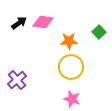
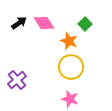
pink diamond: moved 1 px right, 1 px down; rotated 50 degrees clockwise
green square: moved 14 px left, 8 px up
orange star: rotated 24 degrees clockwise
pink star: moved 2 px left
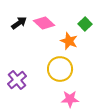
pink diamond: rotated 15 degrees counterclockwise
yellow circle: moved 11 px left, 2 px down
pink star: rotated 18 degrees counterclockwise
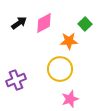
pink diamond: rotated 70 degrees counterclockwise
orange star: rotated 24 degrees counterclockwise
purple cross: moved 1 px left; rotated 18 degrees clockwise
pink star: rotated 18 degrees counterclockwise
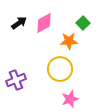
green square: moved 2 px left, 1 px up
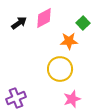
pink diamond: moved 5 px up
purple cross: moved 18 px down
pink star: moved 2 px right
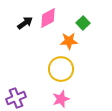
pink diamond: moved 4 px right
black arrow: moved 6 px right
yellow circle: moved 1 px right
pink star: moved 11 px left
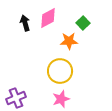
black arrow: rotated 70 degrees counterclockwise
yellow circle: moved 1 px left, 2 px down
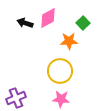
black arrow: rotated 56 degrees counterclockwise
pink star: rotated 24 degrees clockwise
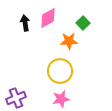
black arrow: rotated 63 degrees clockwise
pink star: rotated 18 degrees counterclockwise
